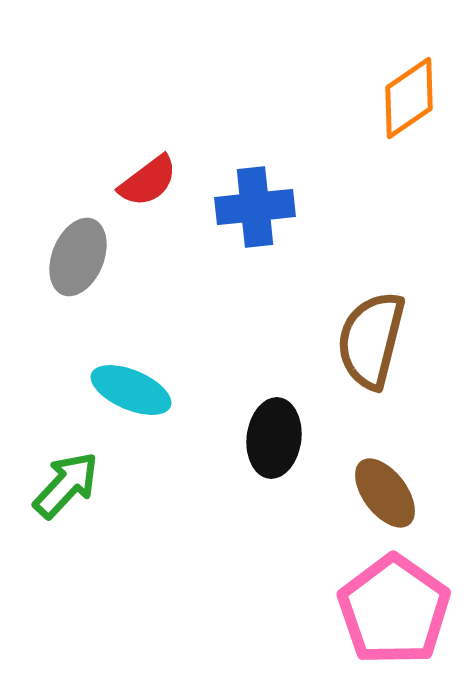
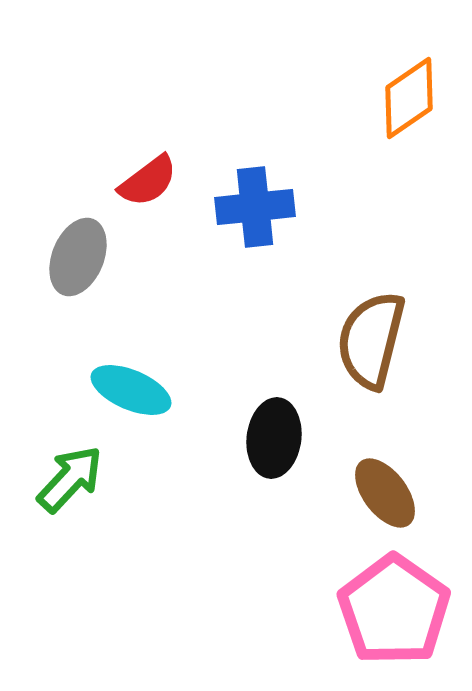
green arrow: moved 4 px right, 6 px up
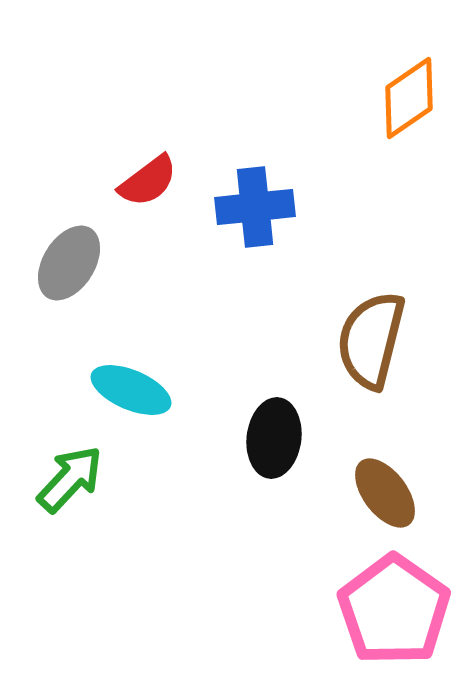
gray ellipse: moved 9 px left, 6 px down; rotated 10 degrees clockwise
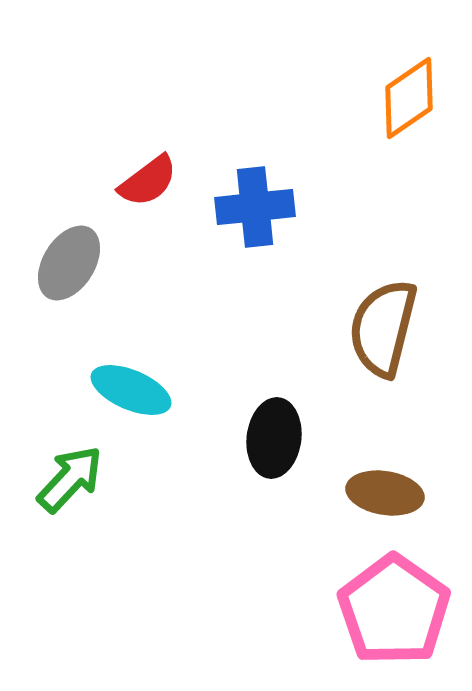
brown semicircle: moved 12 px right, 12 px up
brown ellipse: rotated 44 degrees counterclockwise
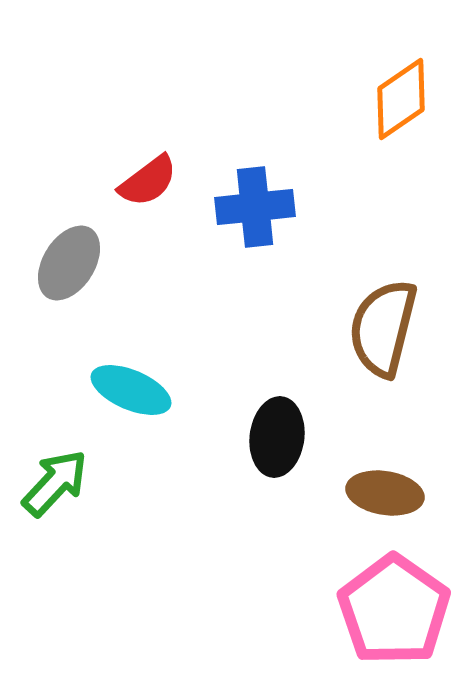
orange diamond: moved 8 px left, 1 px down
black ellipse: moved 3 px right, 1 px up
green arrow: moved 15 px left, 4 px down
